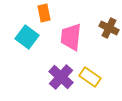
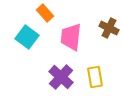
orange rectangle: moved 1 px right; rotated 30 degrees counterclockwise
yellow rectangle: moved 5 px right; rotated 45 degrees clockwise
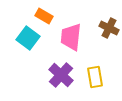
orange rectangle: moved 1 px left, 3 px down; rotated 18 degrees counterclockwise
cyan square: moved 1 px right, 1 px down
purple cross: moved 2 px up
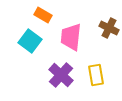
orange rectangle: moved 1 px left, 1 px up
cyan square: moved 2 px right, 3 px down
yellow rectangle: moved 1 px right, 2 px up
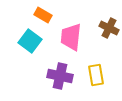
purple cross: moved 1 px left, 1 px down; rotated 30 degrees counterclockwise
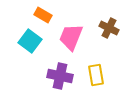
pink trapezoid: rotated 16 degrees clockwise
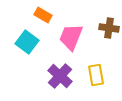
brown cross: rotated 18 degrees counterclockwise
cyan square: moved 3 px left, 1 px down
purple cross: rotated 30 degrees clockwise
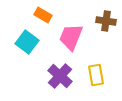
brown cross: moved 3 px left, 7 px up
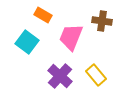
brown cross: moved 4 px left
yellow rectangle: rotated 30 degrees counterclockwise
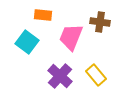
orange rectangle: rotated 24 degrees counterclockwise
brown cross: moved 2 px left, 1 px down
